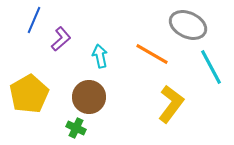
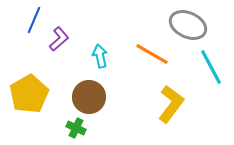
purple L-shape: moved 2 px left
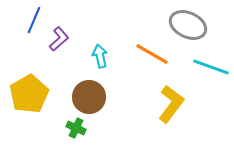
cyan line: rotated 42 degrees counterclockwise
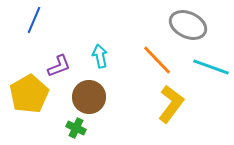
purple L-shape: moved 27 px down; rotated 20 degrees clockwise
orange line: moved 5 px right, 6 px down; rotated 16 degrees clockwise
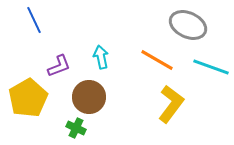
blue line: rotated 48 degrees counterclockwise
cyan arrow: moved 1 px right, 1 px down
orange line: rotated 16 degrees counterclockwise
yellow pentagon: moved 1 px left, 4 px down
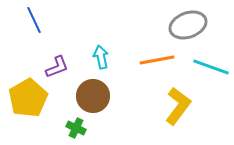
gray ellipse: rotated 45 degrees counterclockwise
orange line: rotated 40 degrees counterclockwise
purple L-shape: moved 2 px left, 1 px down
brown circle: moved 4 px right, 1 px up
yellow L-shape: moved 7 px right, 2 px down
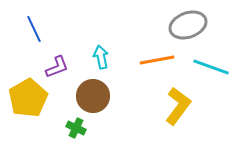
blue line: moved 9 px down
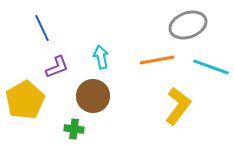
blue line: moved 8 px right, 1 px up
yellow pentagon: moved 3 px left, 2 px down
green cross: moved 2 px left, 1 px down; rotated 18 degrees counterclockwise
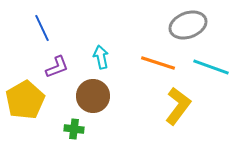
orange line: moved 1 px right, 3 px down; rotated 28 degrees clockwise
